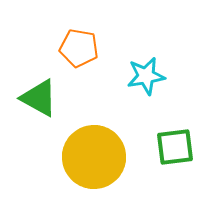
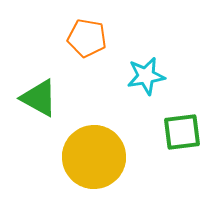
orange pentagon: moved 8 px right, 10 px up
green square: moved 7 px right, 15 px up
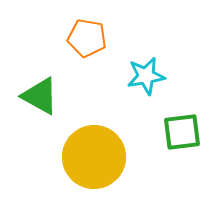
green triangle: moved 1 px right, 2 px up
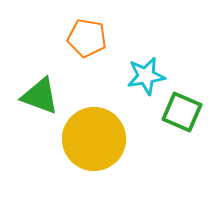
green triangle: rotated 9 degrees counterclockwise
green square: moved 20 px up; rotated 30 degrees clockwise
yellow circle: moved 18 px up
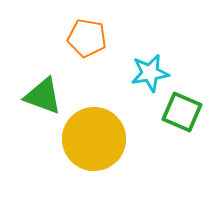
cyan star: moved 4 px right, 3 px up
green triangle: moved 3 px right
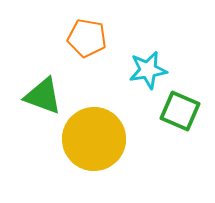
cyan star: moved 2 px left, 3 px up
green square: moved 2 px left, 1 px up
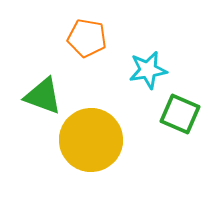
green square: moved 3 px down
yellow circle: moved 3 px left, 1 px down
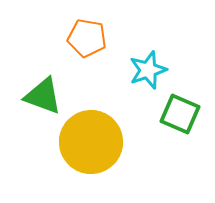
cyan star: rotated 9 degrees counterclockwise
yellow circle: moved 2 px down
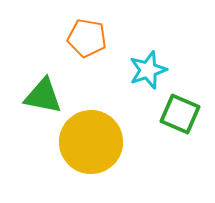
green triangle: rotated 9 degrees counterclockwise
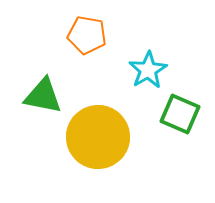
orange pentagon: moved 3 px up
cyan star: rotated 12 degrees counterclockwise
yellow circle: moved 7 px right, 5 px up
